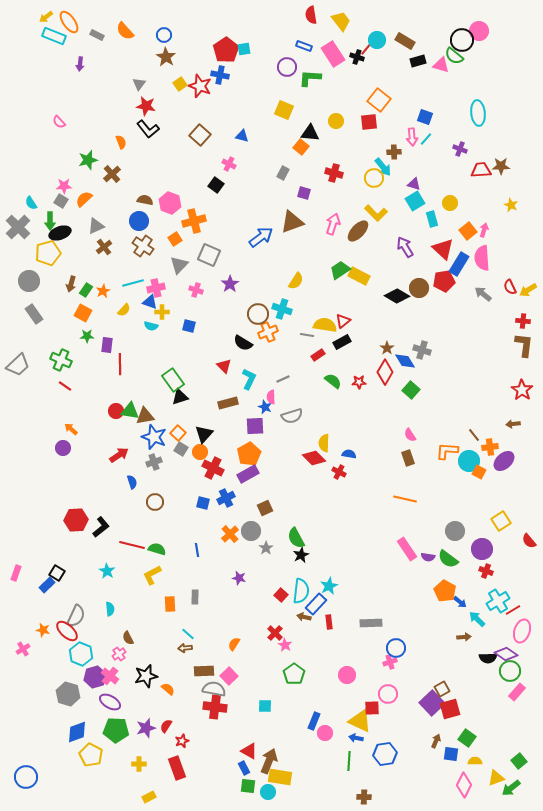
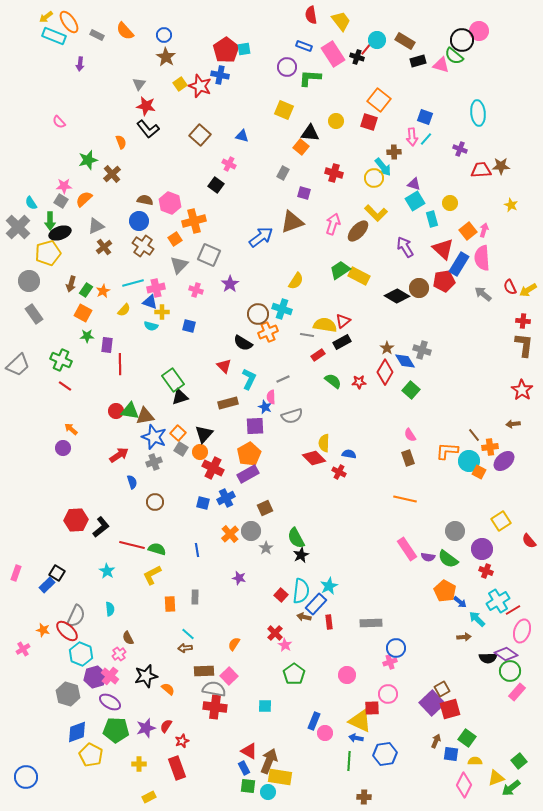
red square at (369, 122): rotated 24 degrees clockwise
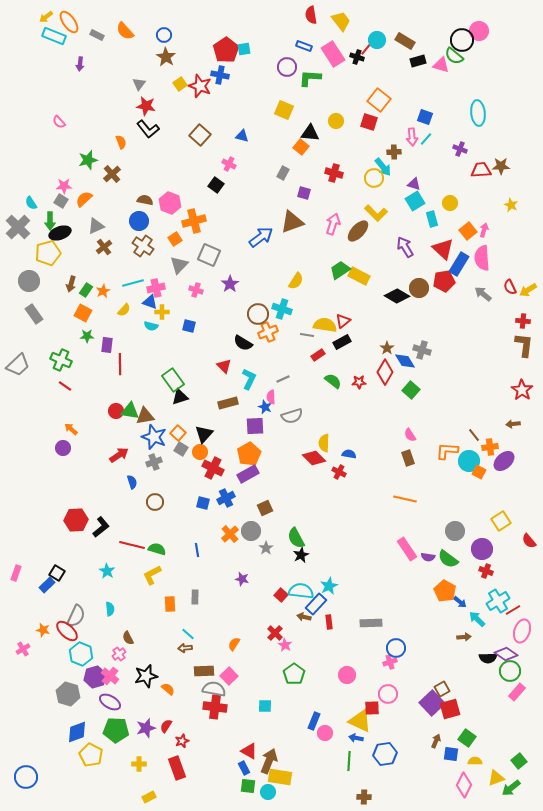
purple star at (239, 578): moved 3 px right, 1 px down
cyan semicircle at (301, 591): rotated 90 degrees counterclockwise
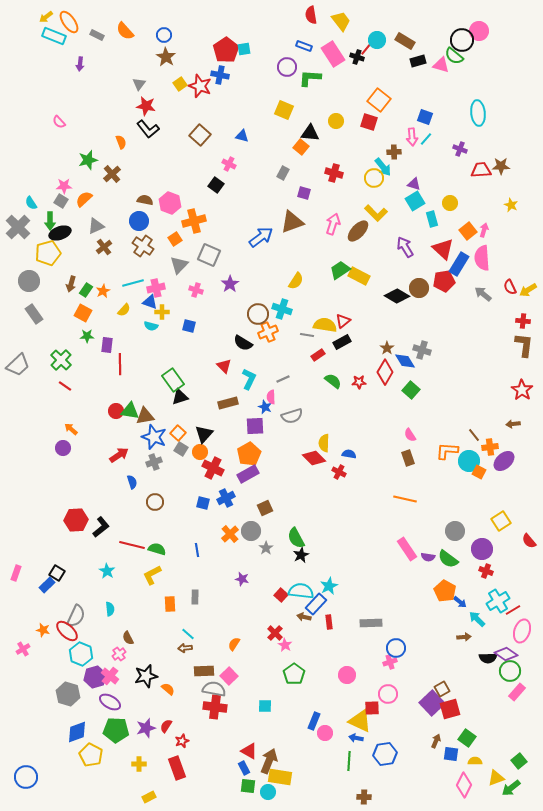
green cross at (61, 360): rotated 20 degrees clockwise
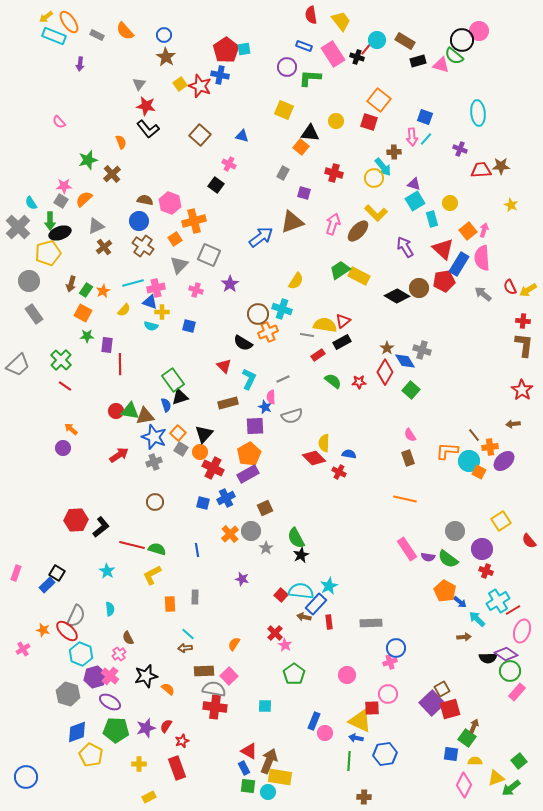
blue semicircle at (132, 482): moved 34 px right, 77 px up
brown arrow at (436, 741): moved 38 px right, 15 px up
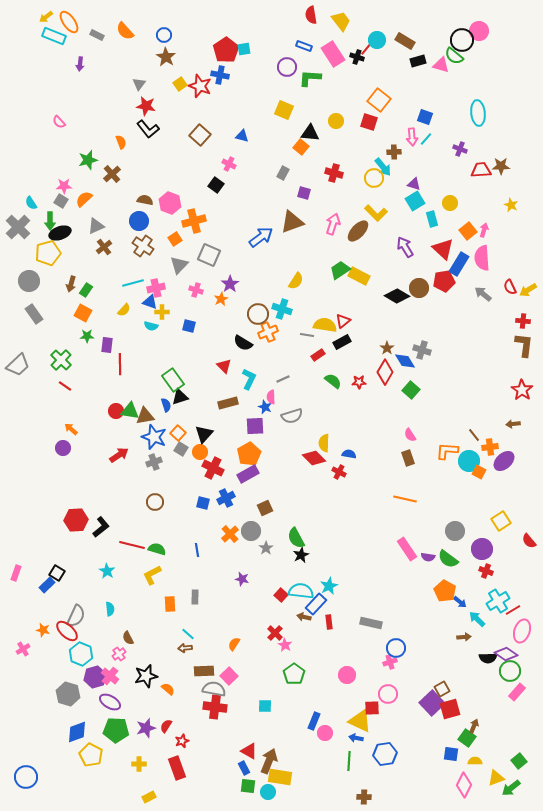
orange star at (103, 291): moved 118 px right, 8 px down
gray rectangle at (371, 623): rotated 15 degrees clockwise
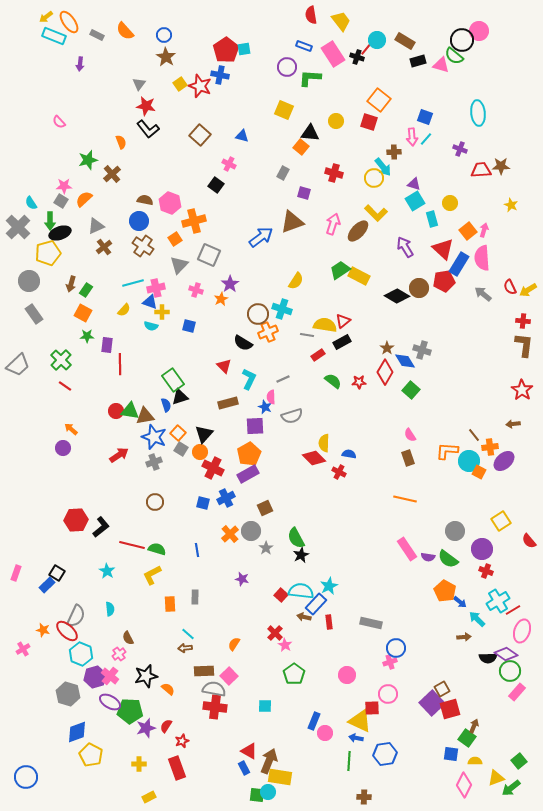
green pentagon at (116, 730): moved 14 px right, 19 px up
green square at (248, 786): moved 9 px right, 9 px down
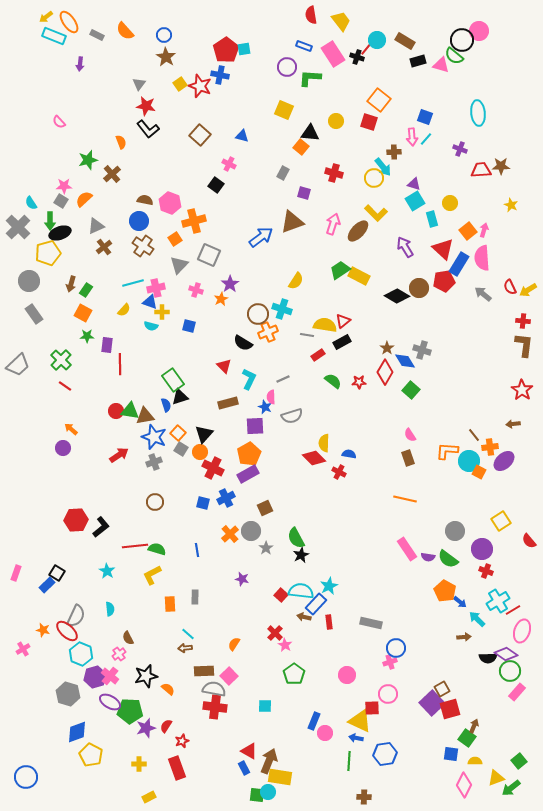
red line at (132, 545): moved 3 px right, 1 px down; rotated 20 degrees counterclockwise
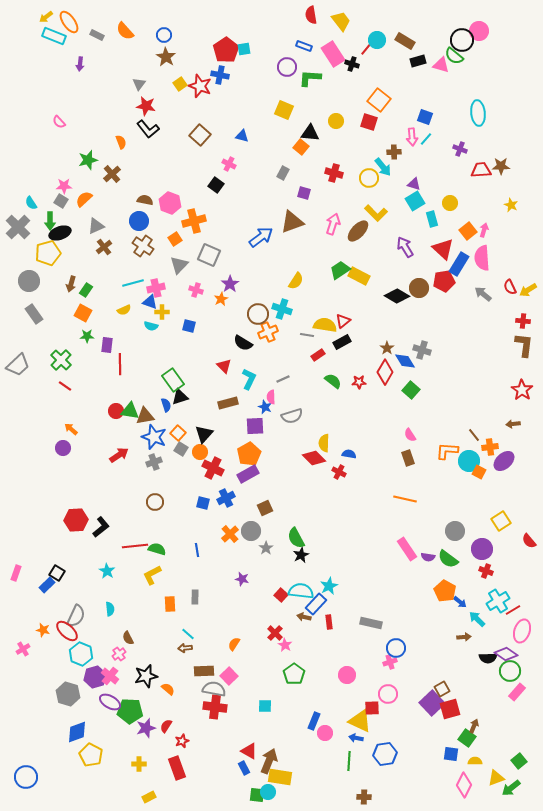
black cross at (357, 57): moved 5 px left, 7 px down
yellow circle at (374, 178): moved 5 px left
yellow semicircle at (124, 310): rotated 24 degrees clockwise
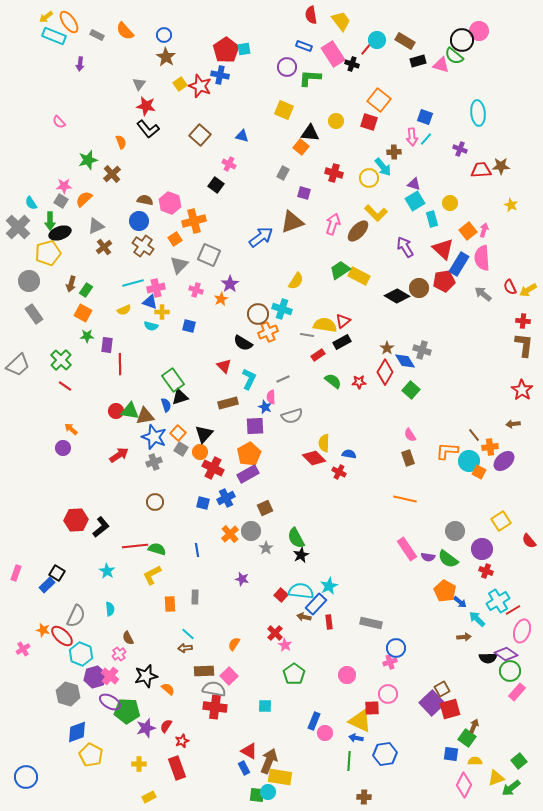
red ellipse at (67, 631): moved 5 px left, 5 px down
green pentagon at (130, 711): moved 3 px left
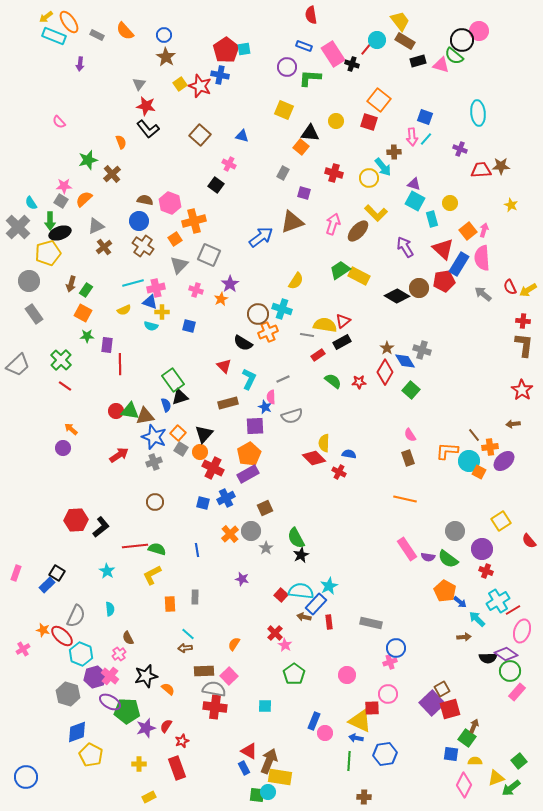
yellow trapezoid at (341, 21): moved 59 px right
cyan square at (415, 201): rotated 30 degrees counterclockwise
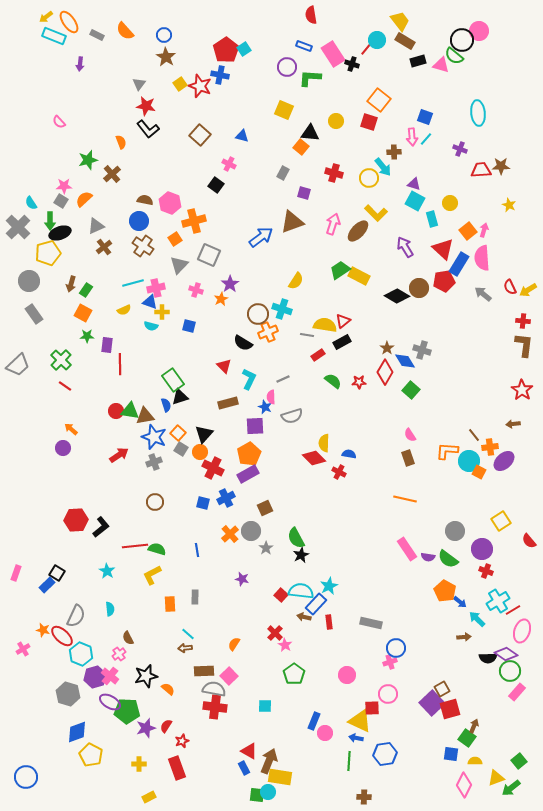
cyan square at (244, 49): rotated 24 degrees counterclockwise
yellow star at (511, 205): moved 2 px left
